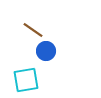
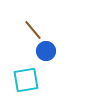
brown line: rotated 15 degrees clockwise
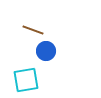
brown line: rotated 30 degrees counterclockwise
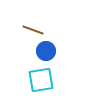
cyan square: moved 15 px right
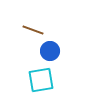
blue circle: moved 4 px right
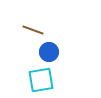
blue circle: moved 1 px left, 1 px down
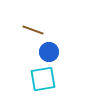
cyan square: moved 2 px right, 1 px up
